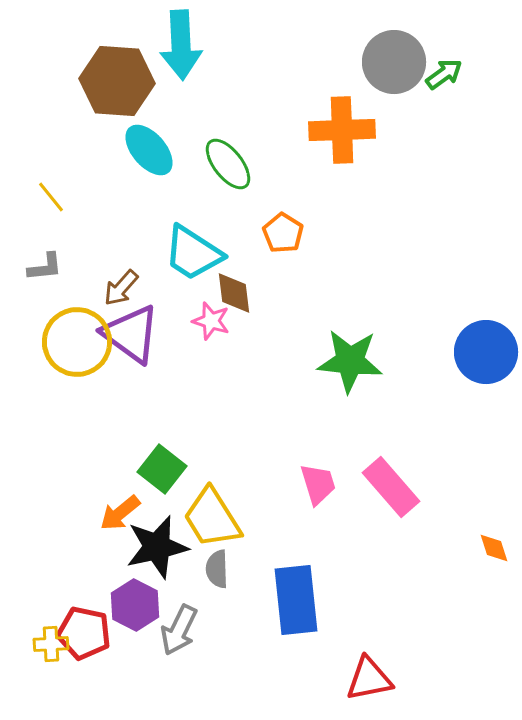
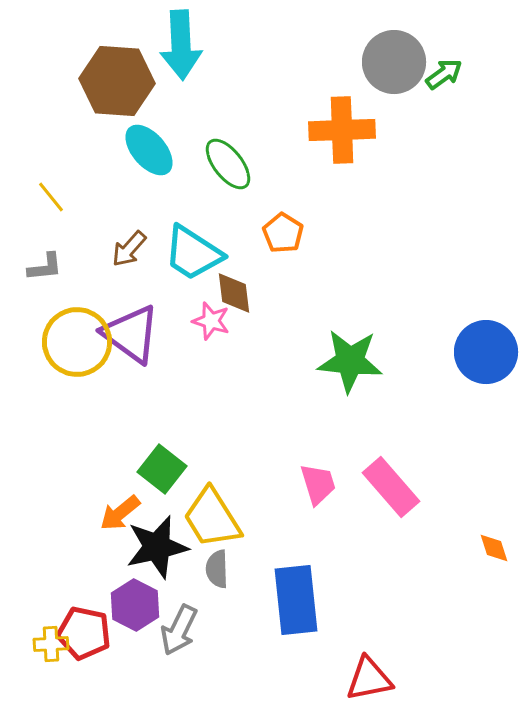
brown arrow: moved 8 px right, 39 px up
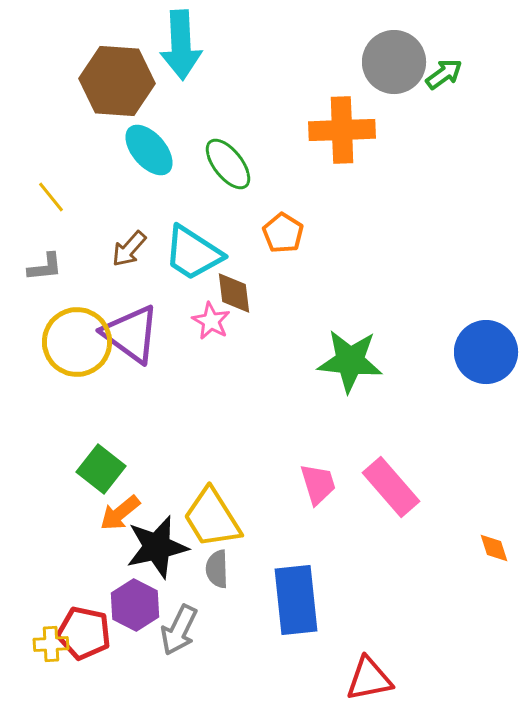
pink star: rotated 12 degrees clockwise
green square: moved 61 px left
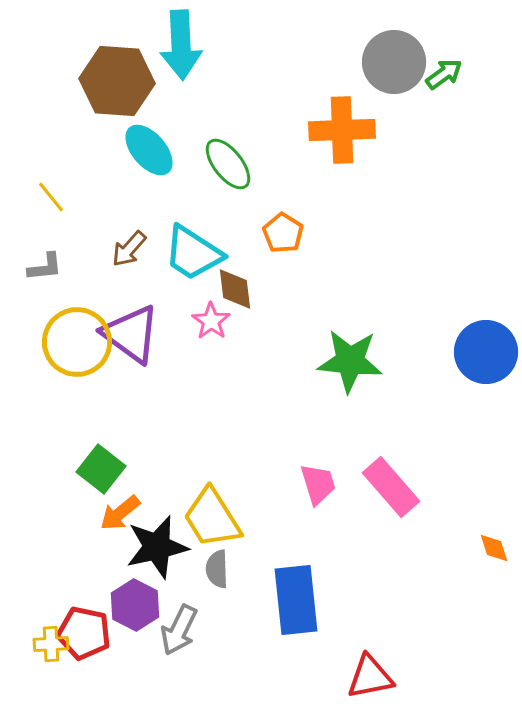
brown diamond: moved 1 px right, 4 px up
pink star: rotated 6 degrees clockwise
red triangle: moved 1 px right, 2 px up
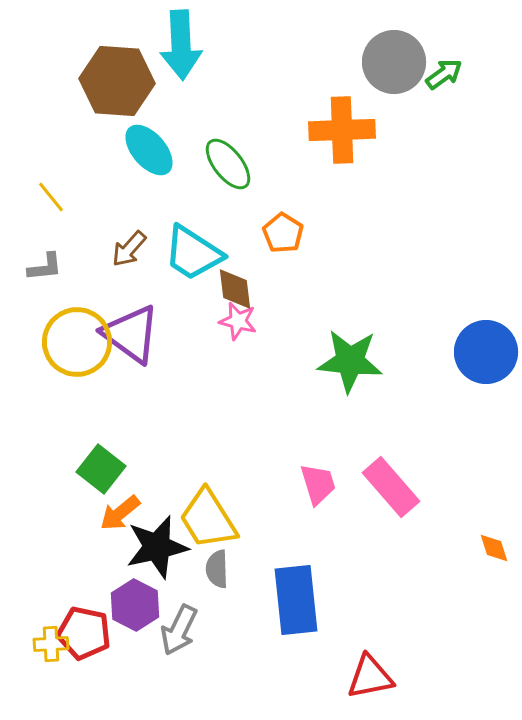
pink star: moved 27 px right; rotated 21 degrees counterclockwise
yellow trapezoid: moved 4 px left, 1 px down
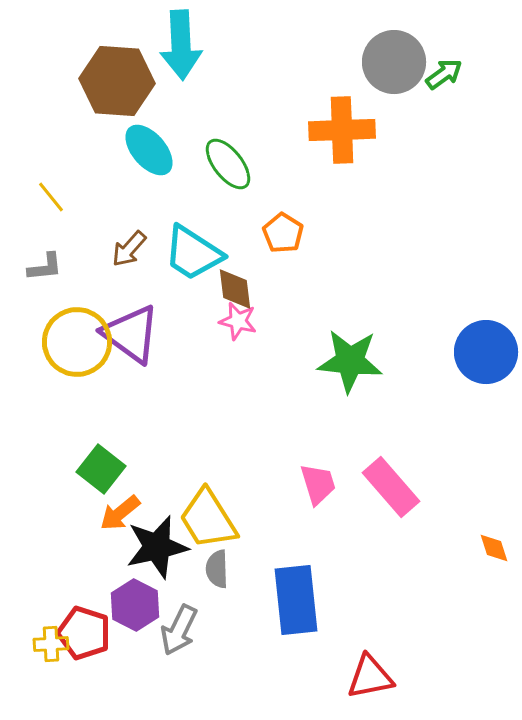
red pentagon: rotated 6 degrees clockwise
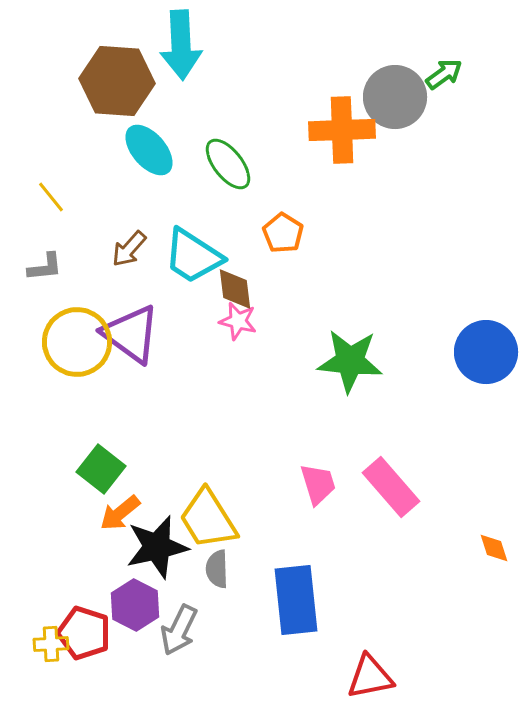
gray circle: moved 1 px right, 35 px down
cyan trapezoid: moved 3 px down
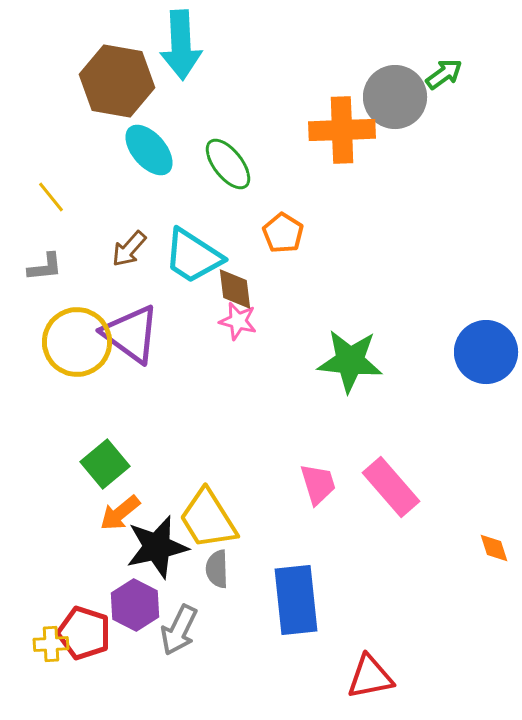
brown hexagon: rotated 6 degrees clockwise
green square: moved 4 px right, 5 px up; rotated 12 degrees clockwise
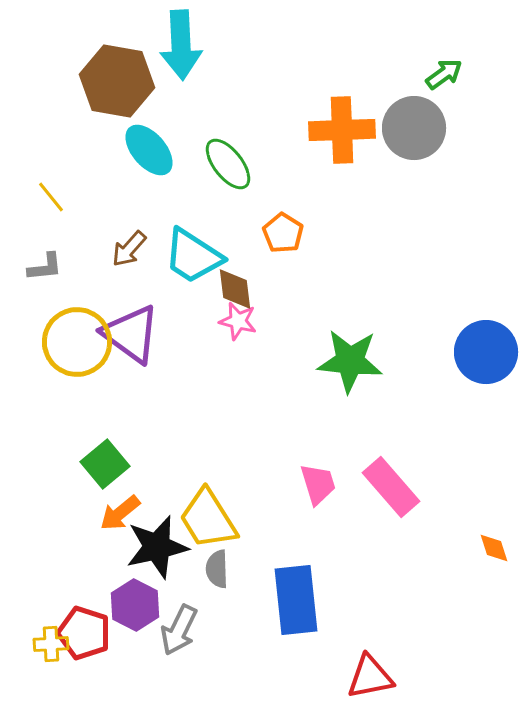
gray circle: moved 19 px right, 31 px down
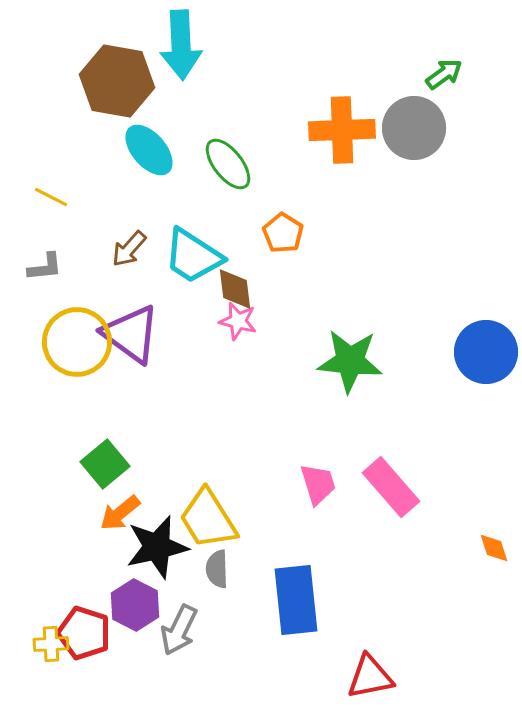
yellow line: rotated 24 degrees counterclockwise
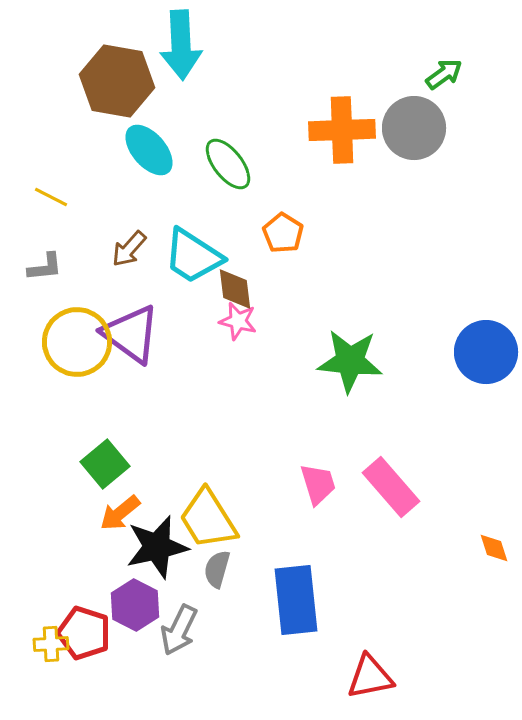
gray semicircle: rotated 18 degrees clockwise
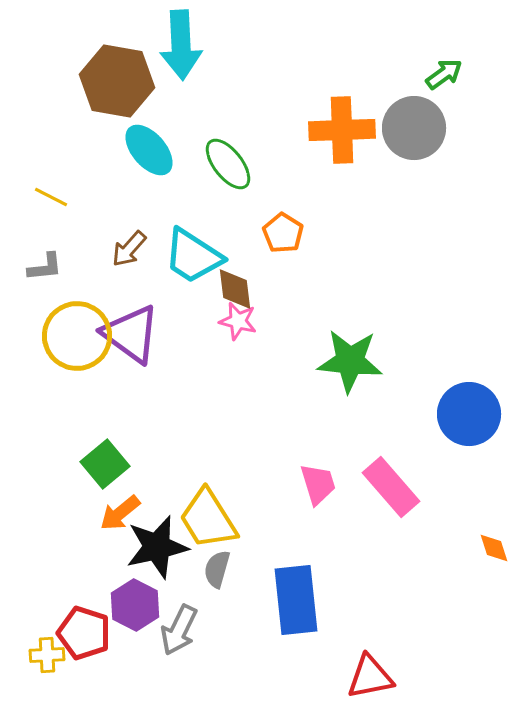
yellow circle: moved 6 px up
blue circle: moved 17 px left, 62 px down
yellow cross: moved 4 px left, 11 px down
